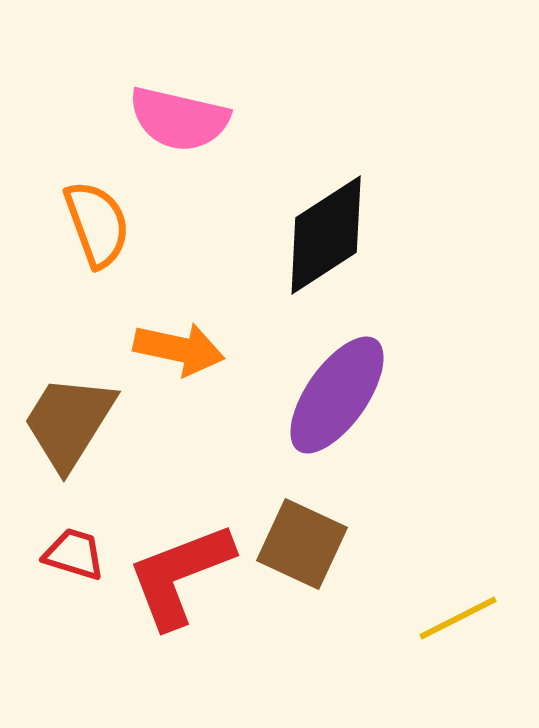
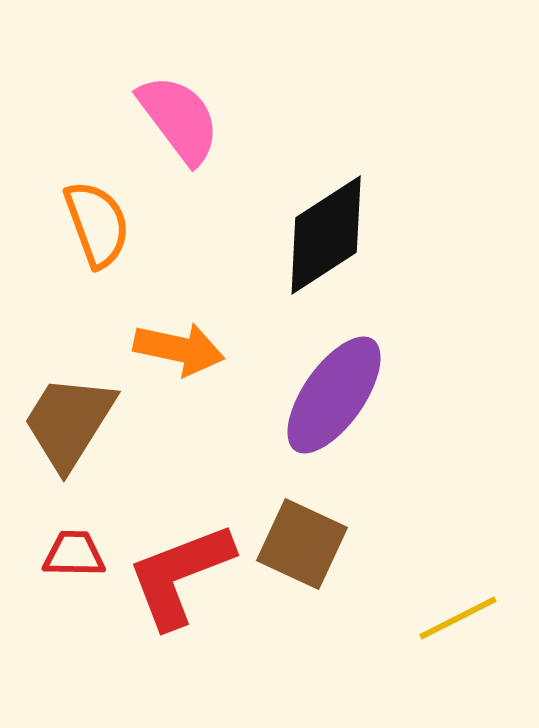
pink semicircle: rotated 140 degrees counterclockwise
purple ellipse: moved 3 px left
red trapezoid: rotated 16 degrees counterclockwise
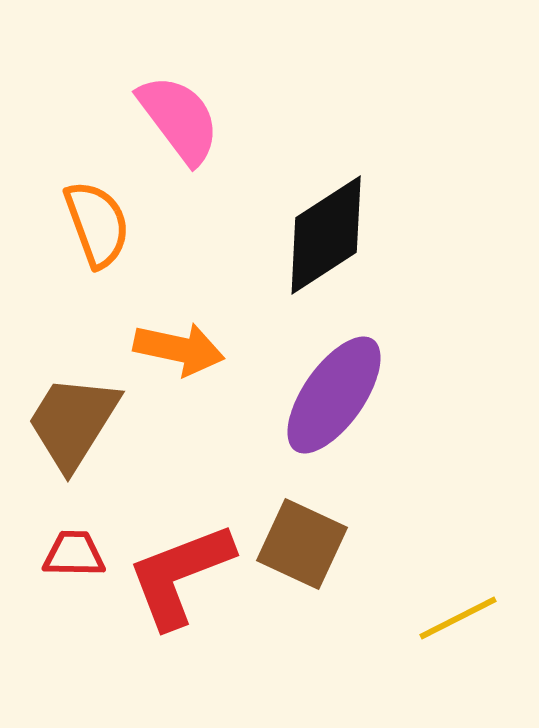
brown trapezoid: moved 4 px right
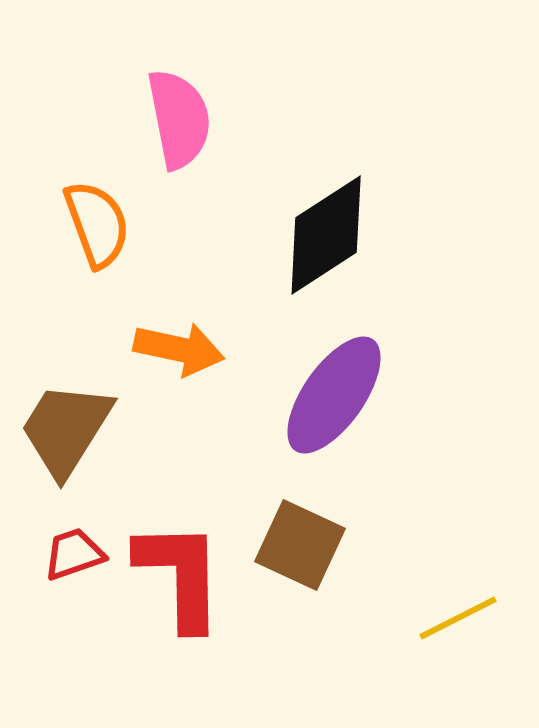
pink semicircle: rotated 26 degrees clockwise
brown trapezoid: moved 7 px left, 7 px down
brown square: moved 2 px left, 1 px down
red trapezoid: rotated 20 degrees counterclockwise
red L-shape: rotated 110 degrees clockwise
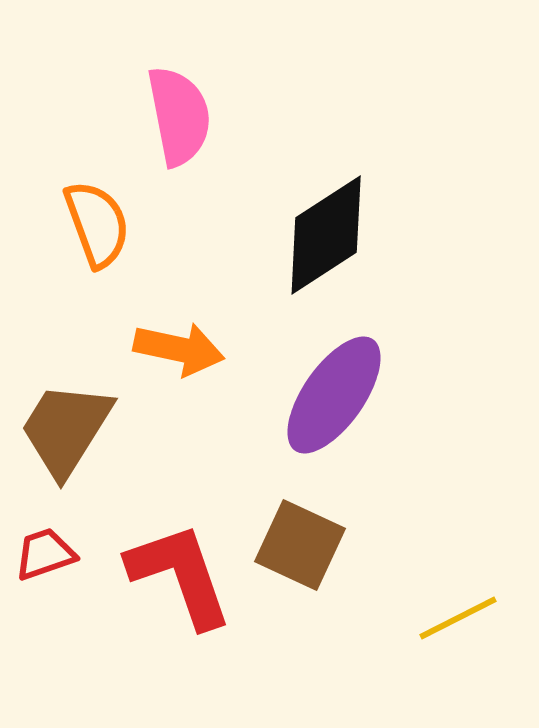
pink semicircle: moved 3 px up
red trapezoid: moved 29 px left
red L-shape: rotated 18 degrees counterclockwise
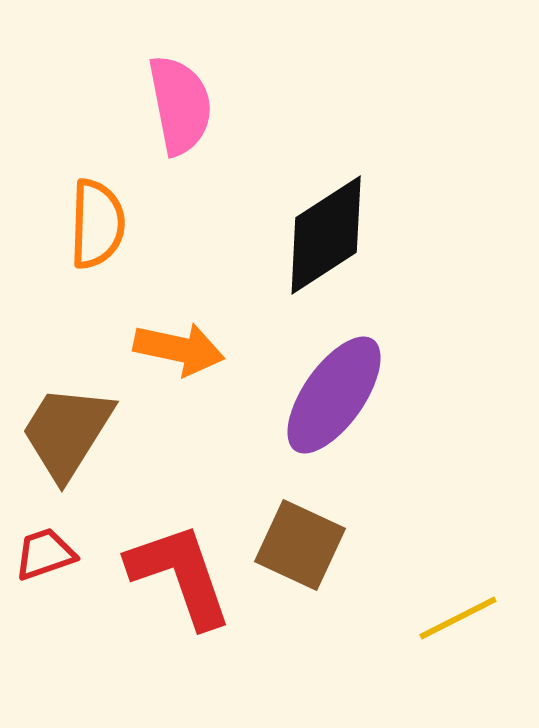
pink semicircle: moved 1 px right, 11 px up
orange semicircle: rotated 22 degrees clockwise
brown trapezoid: moved 1 px right, 3 px down
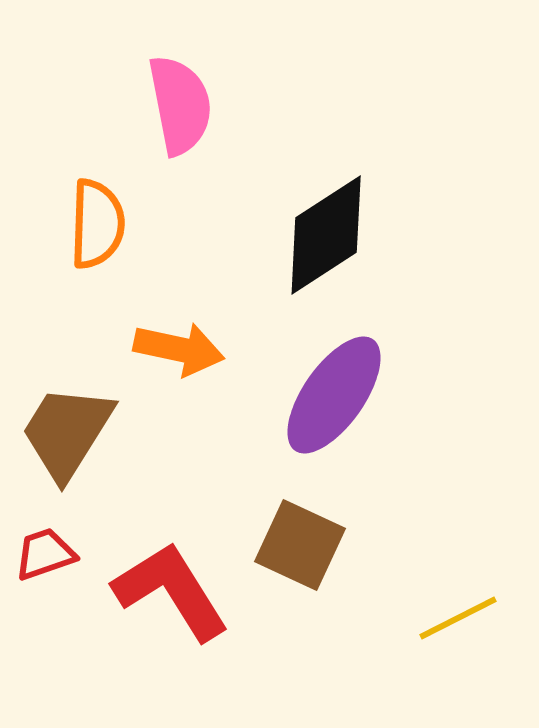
red L-shape: moved 9 px left, 16 px down; rotated 13 degrees counterclockwise
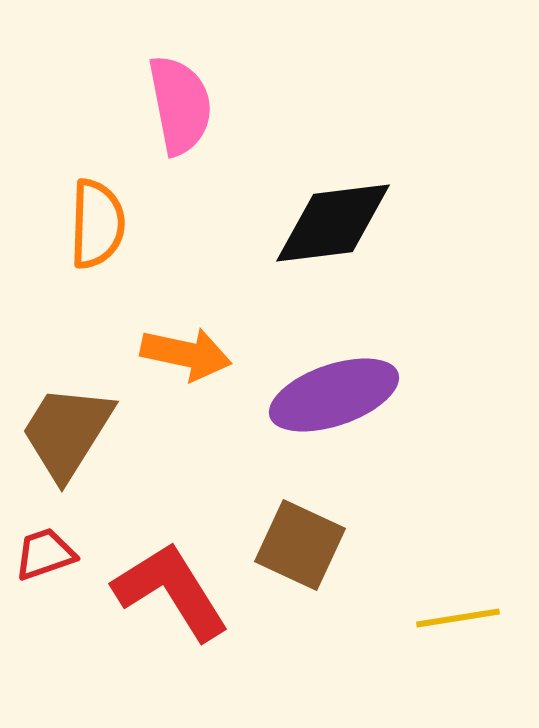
black diamond: moved 7 px right, 12 px up; rotated 26 degrees clockwise
orange arrow: moved 7 px right, 5 px down
purple ellipse: rotated 36 degrees clockwise
yellow line: rotated 18 degrees clockwise
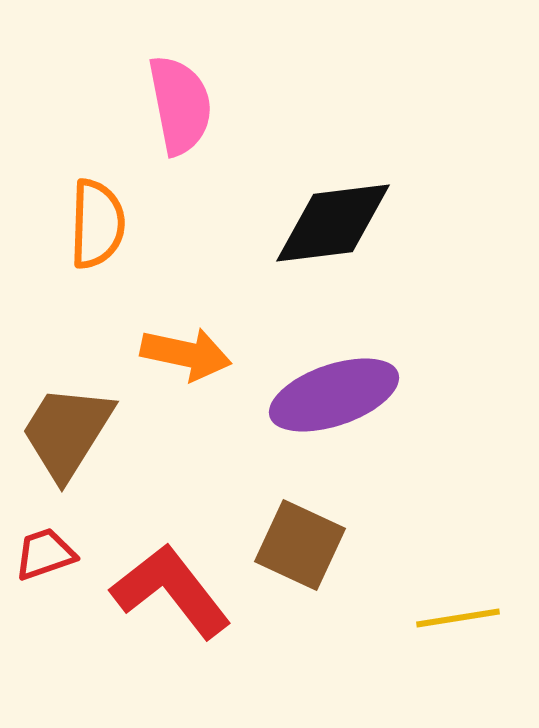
red L-shape: rotated 6 degrees counterclockwise
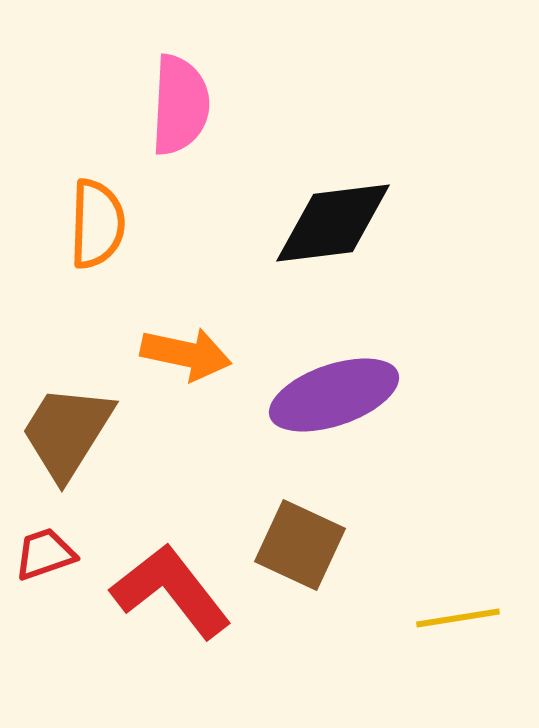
pink semicircle: rotated 14 degrees clockwise
